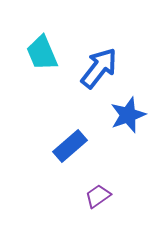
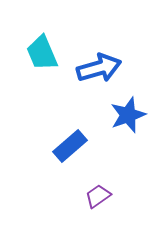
blue arrow: rotated 36 degrees clockwise
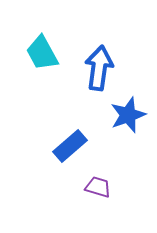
cyan trapezoid: rotated 6 degrees counterclockwise
blue arrow: rotated 66 degrees counterclockwise
purple trapezoid: moved 9 px up; rotated 52 degrees clockwise
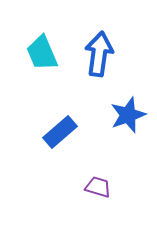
cyan trapezoid: rotated 6 degrees clockwise
blue arrow: moved 14 px up
blue rectangle: moved 10 px left, 14 px up
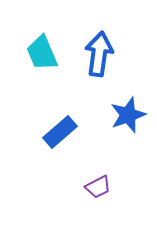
purple trapezoid: rotated 136 degrees clockwise
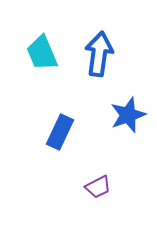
blue rectangle: rotated 24 degrees counterclockwise
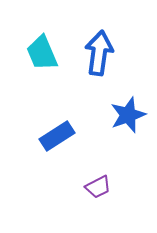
blue arrow: moved 1 px up
blue rectangle: moved 3 px left, 4 px down; rotated 32 degrees clockwise
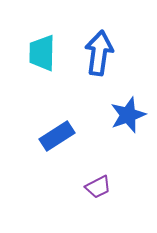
cyan trapezoid: rotated 24 degrees clockwise
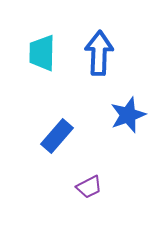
blue arrow: rotated 6 degrees counterclockwise
blue rectangle: rotated 16 degrees counterclockwise
purple trapezoid: moved 9 px left
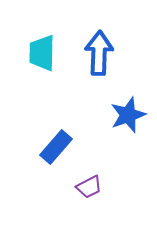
blue rectangle: moved 1 px left, 11 px down
